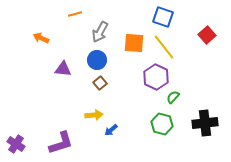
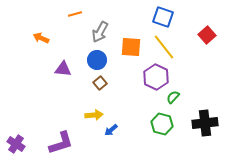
orange square: moved 3 px left, 4 px down
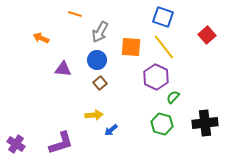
orange line: rotated 32 degrees clockwise
